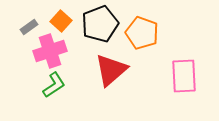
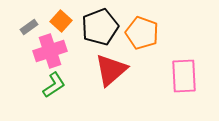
black pentagon: moved 3 px down
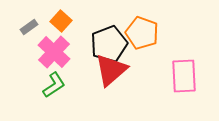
black pentagon: moved 9 px right, 17 px down
pink cross: moved 4 px right, 1 px down; rotated 28 degrees counterclockwise
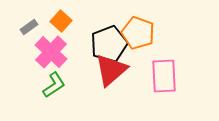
orange pentagon: moved 4 px left
pink cross: moved 3 px left
pink rectangle: moved 20 px left
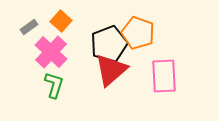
green L-shape: rotated 40 degrees counterclockwise
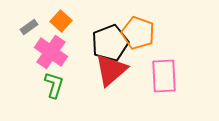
black pentagon: moved 1 px right, 1 px up
pink cross: rotated 8 degrees counterclockwise
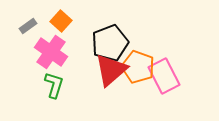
gray rectangle: moved 1 px left, 1 px up
orange pentagon: moved 34 px down
pink rectangle: rotated 24 degrees counterclockwise
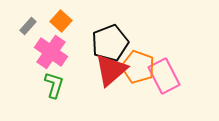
gray rectangle: rotated 12 degrees counterclockwise
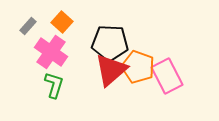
orange square: moved 1 px right, 1 px down
black pentagon: rotated 24 degrees clockwise
pink rectangle: moved 3 px right
